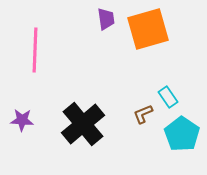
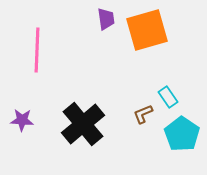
orange square: moved 1 px left, 1 px down
pink line: moved 2 px right
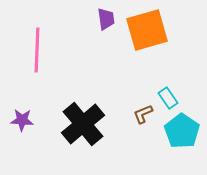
cyan rectangle: moved 1 px down
cyan pentagon: moved 3 px up
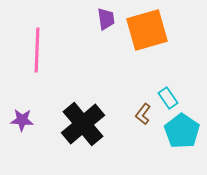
brown L-shape: rotated 30 degrees counterclockwise
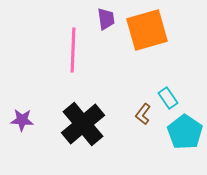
pink line: moved 36 px right
cyan pentagon: moved 3 px right, 1 px down
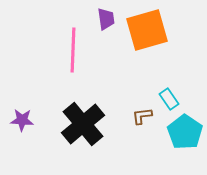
cyan rectangle: moved 1 px right, 1 px down
brown L-shape: moved 1 px left, 2 px down; rotated 45 degrees clockwise
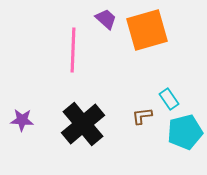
purple trapezoid: rotated 40 degrees counterclockwise
cyan pentagon: rotated 24 degrees clockwise
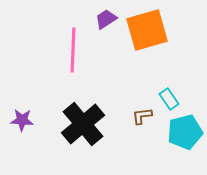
purple trapezoid: rotated 75 degrees counterclockwise
